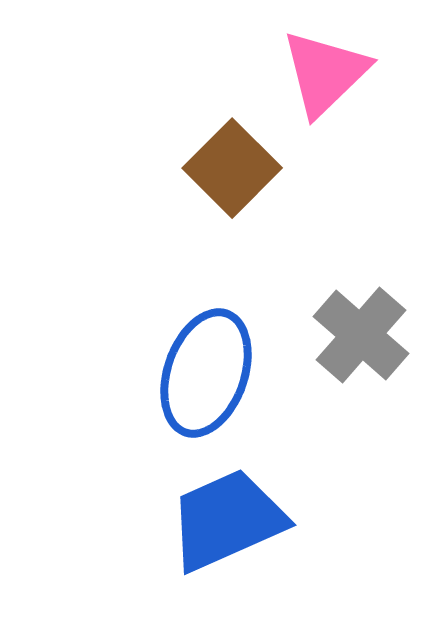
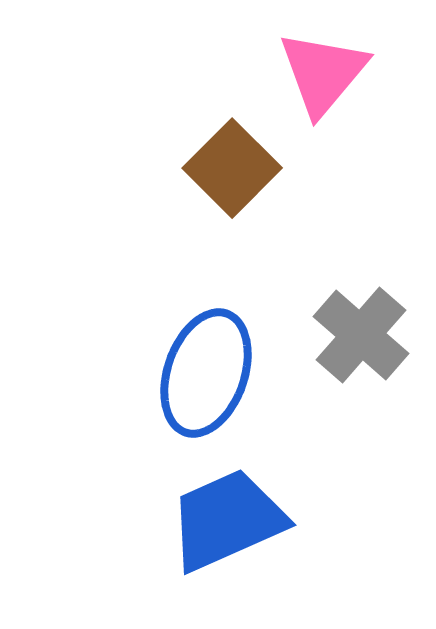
pink triangle: moved 2 px left; rotated 6 degrees counterclockwise
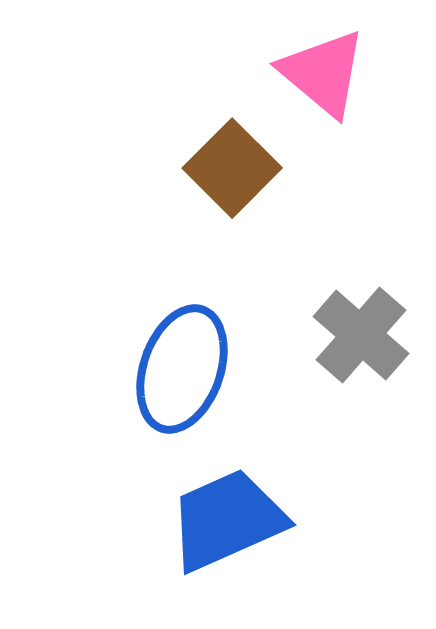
pink triangle: rotated 30 degrees counterclockwise
blue ellipse: moved 24 px left, 4 px up
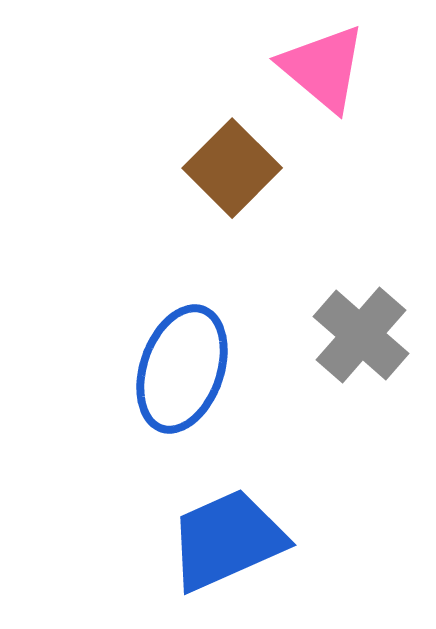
pink triangle: moved 5 px up
blue trapezoid: moved 20 px down
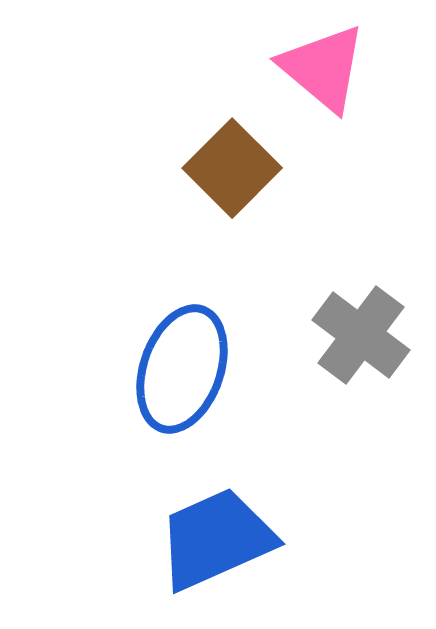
gray cross: rotated 4 degrees counterclockwise
blue trapezoid: moved 11 px left, 1 px up
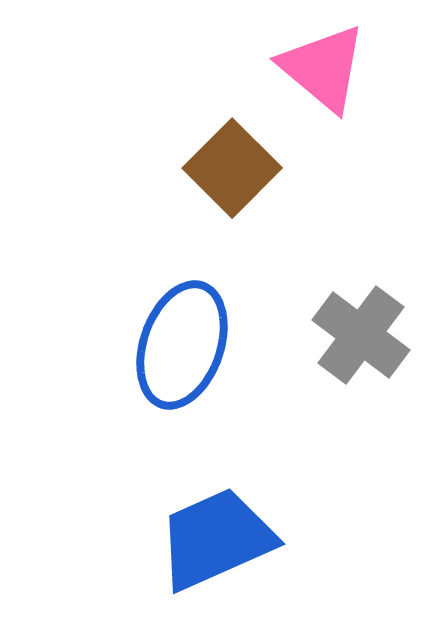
blue ellipse: moved 24 px up
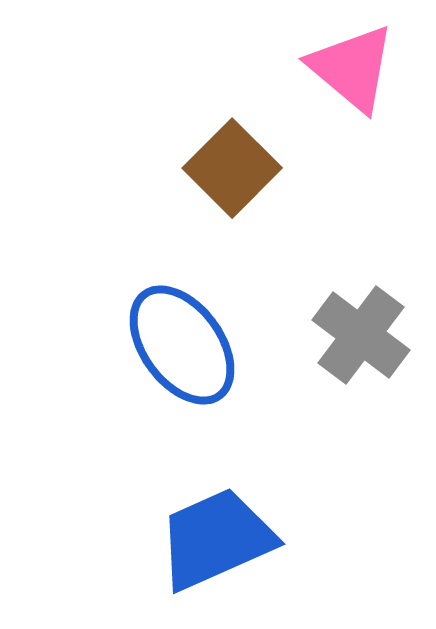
pink triangle: moved 29 px right
blue ellipse: rotated 55 degrees counterclockwise
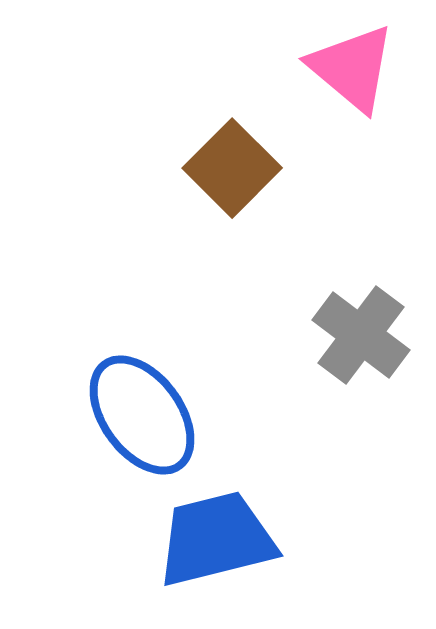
blue ellipse: moved 40 px left, 70 px down
blue trapezoid: rotated 10 degrees clockwise
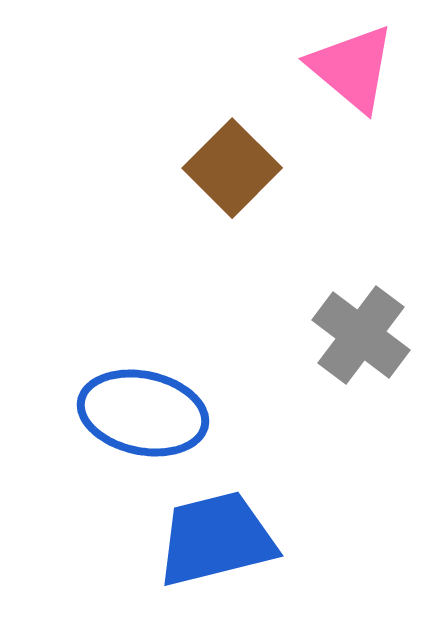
blue ellipse: moved 1 px right, 2 px up; rotated 42 degrees counterclockwise
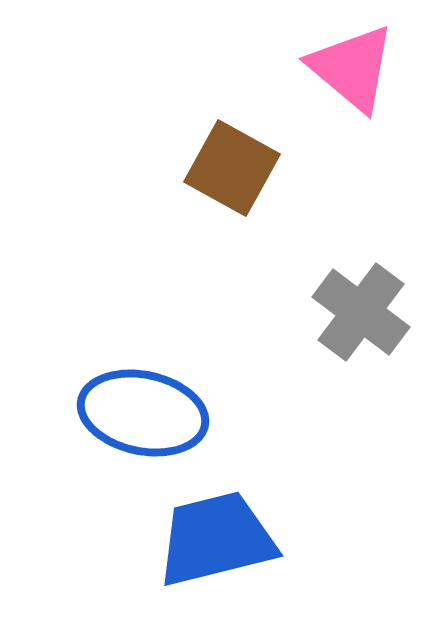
brown square: rotated 16 degrees counterclockwise
gray cross: moved 23 px up
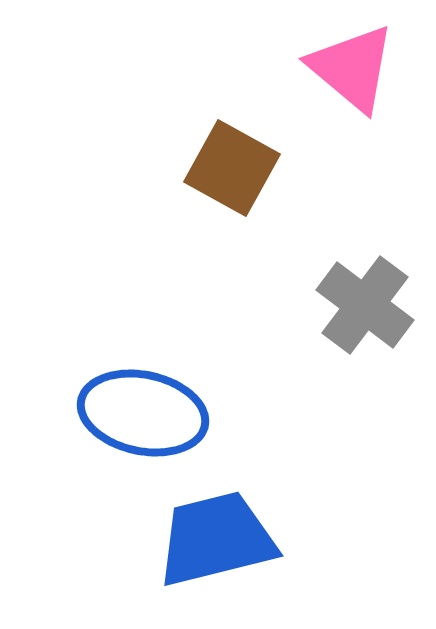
gray cross: moved 4 px right, 7 px up
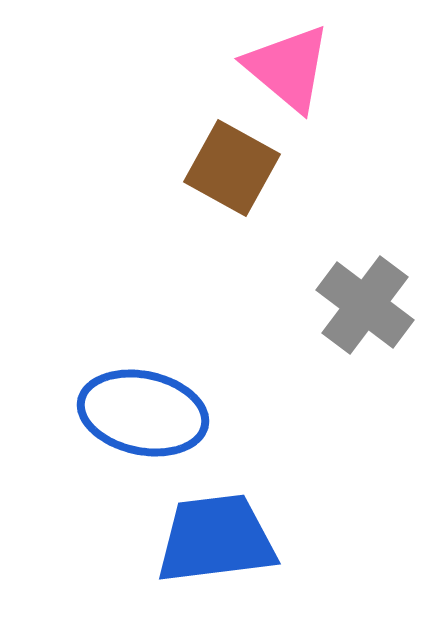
pink triangle: moved 64 px left
blue trapezoid: rotated 7 degrees clockwise
